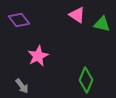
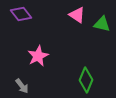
purple diamond: moved 2 px right, 6 px up
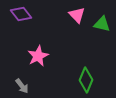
pink triangle: rotated 12 degrees clockwise
